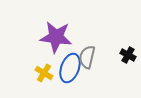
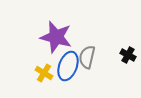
purple star: rotated 8 degrees clockwise
blue ellipse: moved 2 px left, 2 px up
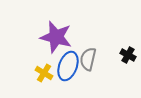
gray semicircle: moved 1 px right, 2 px down
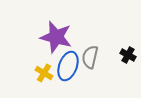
gray semicircle: moved 2 px right, 2 px up
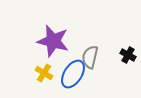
purple star: moved 3 px left, 4 px down
blue ellipse: moved 5 px right, 8 px down; rotated 12 degrees clockwise
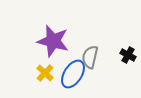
yellow cross: moved 1 px right; rotated 12 degrees clockwise
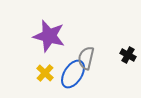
purple star: moved 4 px left, 5 px up
gray semicircle: moved 4 px left, 1 px down
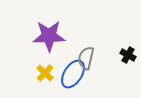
purple star: rotated 16 degrees counterclockwise
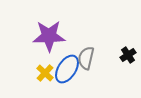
black cross: rotated 28 degrees clockwise
blue ellipse: moved 6 px left, 5 px up
